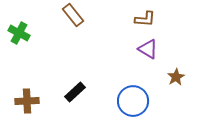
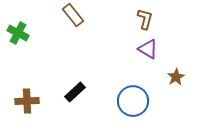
brown L-shape: rotated 80 degrees counterclockwise
green cross: moved 1 px left
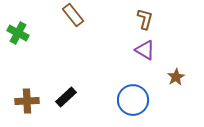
purple triangle: moved 3 px left, 1 px down
black rectangle: moved 9 px left, 5 px down
blue circle: moved 1 px up
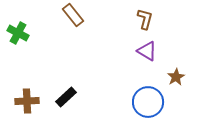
purple triangle: moved 2 px right, 1 px down
blue circle: moved 15 px right, 2 px down
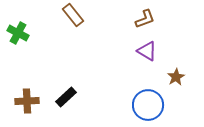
brown L-shape: rotated 55 degrees clockwise
blue circle: moved 3 px down
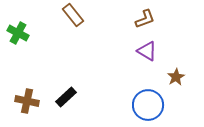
brown cross: rotated 15 degrees clockwise
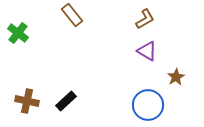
brown rectangle: moved 1 px left
brown L-shape: rotated 10 degrees counterclockwise
green cross: rotated 10 degrees clockwise
black rectangle: moved 4 px down
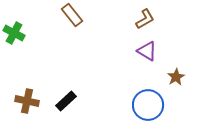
green cross: moved 4 px left; rotated 10 degrees counterclockwise
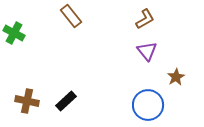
brown rectangle: moved 1 px left, 1 px down
purple triangle: rotated 20 degrees clockwise
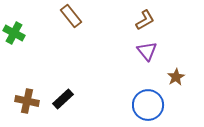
brown L-shape: moved 1 px down
black rectangle: moved 3 px left, 2 px up
